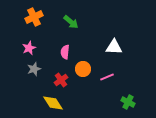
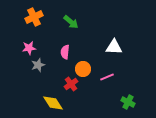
pink star: rotated 16 degrees clockwise
gray star: moved 4 px right, 4 px up
red cross: moved 10 px right, 4 px down
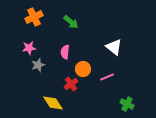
white triangle: rotated 36 degrees clockwise
green cross: moved 1 px left, 2 px down
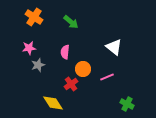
orange cross: rotated 30 degrees counterclockwise
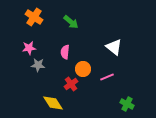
gray star: rotated 24 degrees clockwise
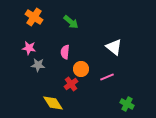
pink star: rotated 16 degrees clockwise
orange circle: moved 2 px left
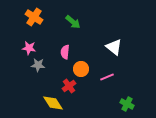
green arrow: moved 2 px right
red cross: moved 2 px left, 2 px down
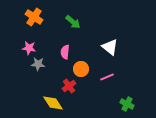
white triangle: moved 4 px left
gray star: moved 1 px up
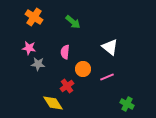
orange circle: moved 2 px right
red cross: moved 2 px left
